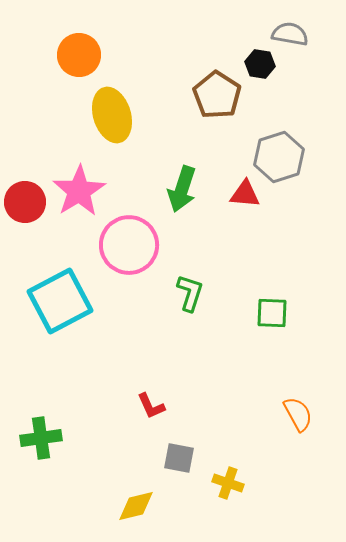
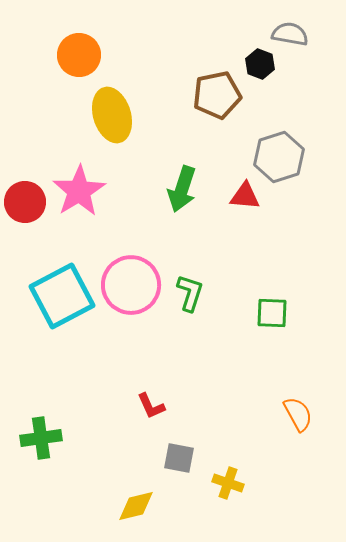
black hexagon: rotated 12 degrees clockwise
brown pentagon: rotated 27 degrees clockwise
red triangle: moved 2 px down
pink circle: moved 2 px right, 40 px down
cyan square: moved 2 px right, 5 px up
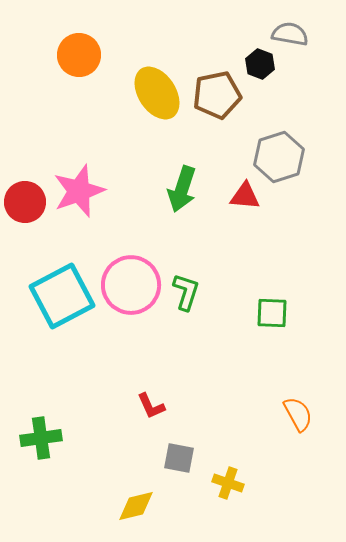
yellow ellipse: moved 45 px right, 22 px up; rotated 16 degrees counterclockwise
pink star: rotated 12 degrees clockwise
green L-shape: moved 4 px left, 1 px up
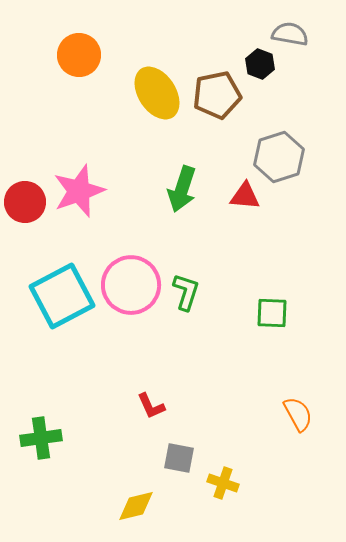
yellow cross: moved 5 px left
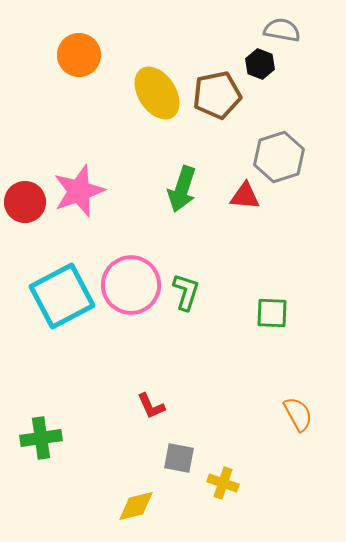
gray semicircle: moved 8 px left, 4 px up
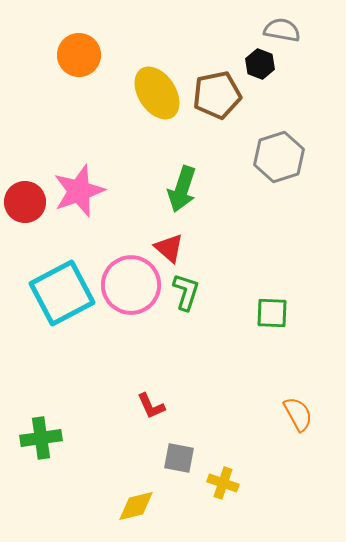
red triangle: moved 76 px left, 52 px down; rotated 36 degrees clockwise
cyan square: moved 3 px up
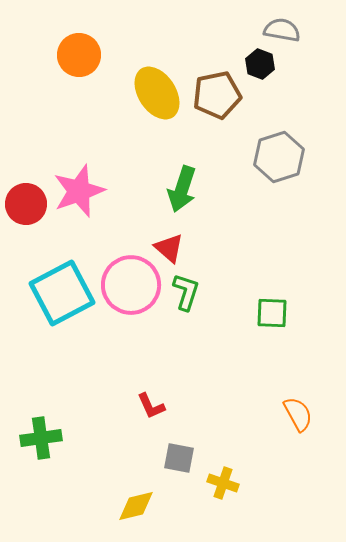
red circle: moved 1 px right, 2 px down
